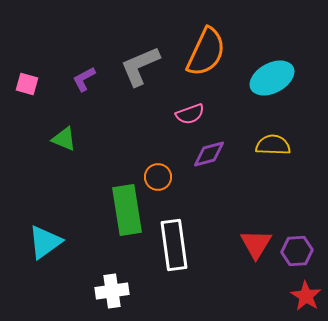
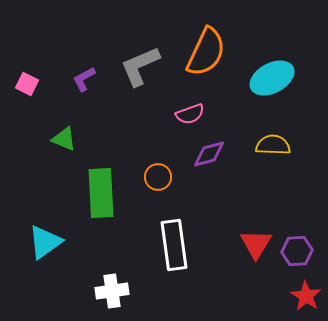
pink square: rotated 10 degrees clockwise
green rectangle: moved 26 px left, 17 px up; rotated 6 degrees clockwise
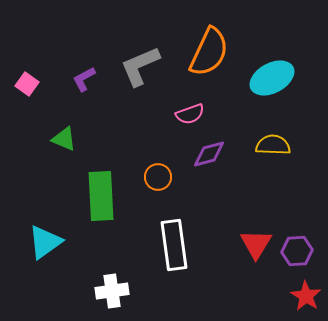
orange semicircle: moved 3 px right
pink square: rotated 10 degrees clockwise
green rectangle: moved 3 px down
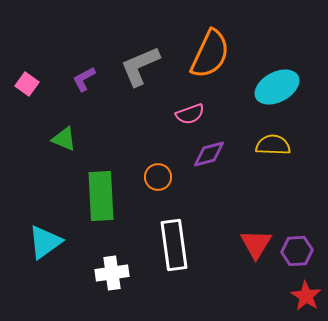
orange semicircle: moved 1 px right, 2 px down
cyan ellipse: moved 5 px right, 9 px down
white cross: moved 18 px up
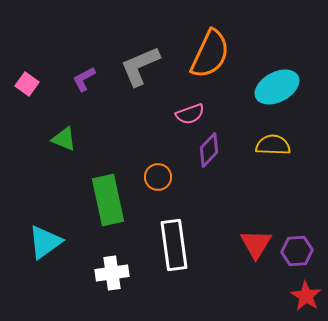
purple diamond: moved 4 px up; rotated 32 degrees counterclockwise
green rectangle: moved 7 px right, 4 px down; rotated 9 degrees counterclockwise
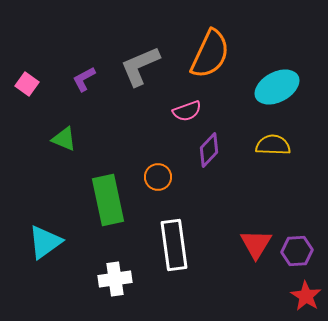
pink semicircle: moved 3 px left, 3 px up
white cross: moved 3 px right, 6 px down
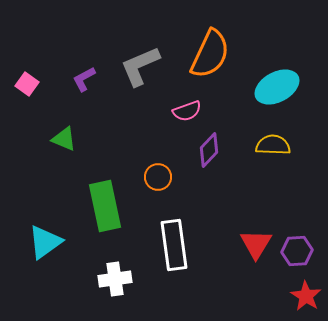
green rectangle: moved 3 px left, 6 px down
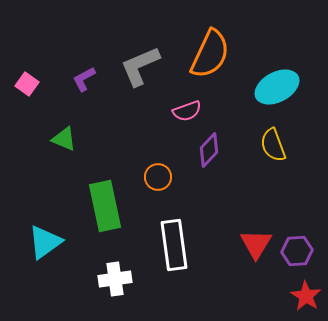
yellow semicircle: rotated 112 degrees counterclockwise
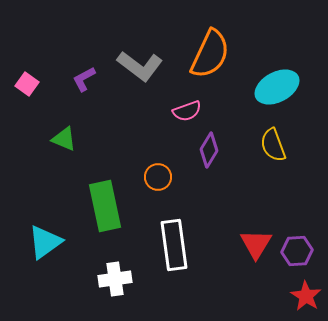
gray L-shape: rotated 120 degrees counterclockwise
purple diamond: rotated 12 degrees counterclockwise
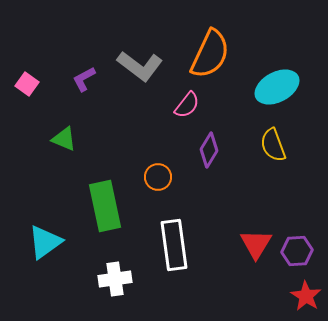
pink semicircle: moved 6 px up; rotated 32 degrees counterclockwise
